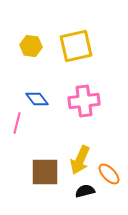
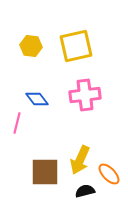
pink cross: moved 1 px right, 6 px up
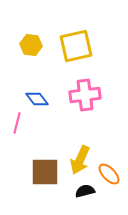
yellow hexagon: moved 1 px up
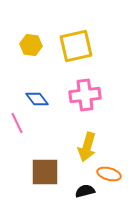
pink line: rotated 40 degrees counterclockwise
yellow arrow: moved 7 px right, 13 px up; rotated 8 degrees counterclockwise
orange ellipse: rotated 30 degrees counterclockwise
